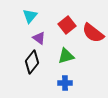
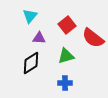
red semicircle: moved 5 px down
purple triangle: rotated 32 degrees counterclockwise
black diamond: moved 1 px left, 1 px down; rotated 20 degrees clockwise
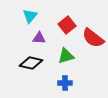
black diamond: rotated 45 degrees clockwise
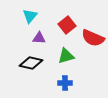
red semicircle: rotated 15 degrees counterclockwise
